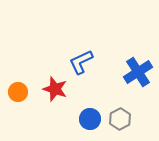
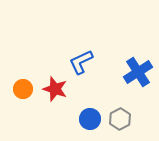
orange circle: moved 5 px right, 3 px up
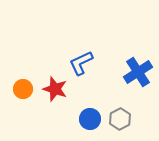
blue L-shape: moved 1 px down
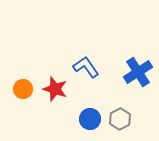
blue L-shape: moved 5 px right, 4 px down; rotated 80 degrees clockwise
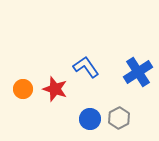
gray hexagon: moved 1 px left, 1 px up
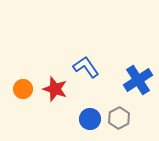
blue cross: moved 8 px down
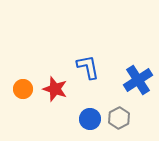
blue L-shape: moved 2 px right; rotated 24 degrees clockwise
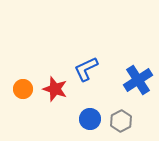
blue L-shape: moved 2 px left, 2 px down; rotated 104 degrees counterclockwise
gray hexagon: moved 2 px right, 3 px down
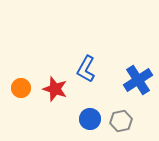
blue L-shape: rotated 36 degrees counterclockwise
orange circle: moved 2 px left, 1 px up
gray hexagon: rotated 15 degrees clockwise
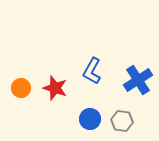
blue L-shape: moved 6 px right, 2 px down
red star: moved 1 px up
gray hexagon: moved 1 px right; rotated 20 degrees clockwise
